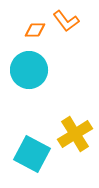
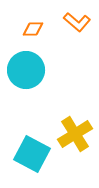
orange L-shape: moved 11 px right, 1 px down; rotated 12 degrees counterclockwise
orange diamond: moved 2 px left, 1 px up
cyan circle: moved 3 px left
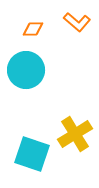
cyan square: rotated 9 degrees counterclockwise
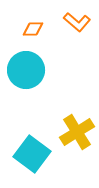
yellow cross: moved 2 px right, 2 px up
cyan square: rotated 18 degrees clockwise
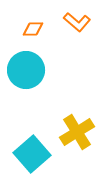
cyan square: rotated 12 degrees clockwise
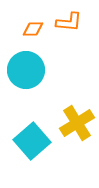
orange L-shape: moved 8 px left; rotated 36 degrees counterclockwise
yellow cross: moved 9 px up
cyan square: moved 13 px up
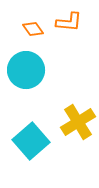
orange diamond: rotated 55 degrees clockwise
yellow cross: moved 1 px right, 1 px up
cyan square: moved 1 px left
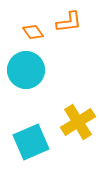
orange L-shape: rotated 12 degrees counterclockwise
orange diamond: moved 3 px down
cyan square: moved 1 px down; rotated 18 degrees clockwise
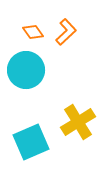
orange L-shape: moved 3 px left, 10 px down; rotated 36 degrees counterclockwise
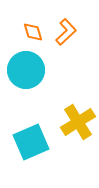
orange diamond: rotated 20 degrees clockwise
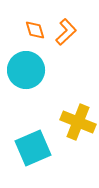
orange diamond: moved 2 px right, 2 px up
yellow cross: rotated 36 degrees counterclockwise
cyan square: moved 2 px right, 6 px down
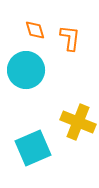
orange L-shape: moved 4 px right, 6 px down; rotated 40 degrees counterclockwise
